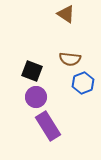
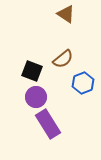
brown semicircle: moved 7 px left; rotated 45 degrees counterclockwise
purple rectangle: moved 2 px up
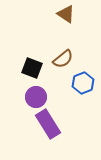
black square: moved 3 px up
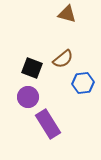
brown triangle: moved 1 px right; rotated 18 degrees counterclockwise
blue hexagon: rotated 15 degrees clockwise
purple circle: moved 8 px left
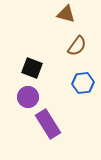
brown triangle: moved 1 px left
brown semicircle: moved 14 px right, 13 px up; rotated 15 degrees counterclockwise
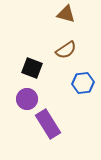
brown semicircle: moved 11 px left, 4 px down; rotated 20 degrees clockwise
purple circle: moved 1 px left, 2 px down
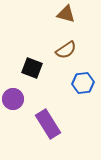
purple circle: moved 14 px left
